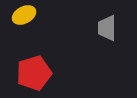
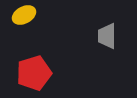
gray trapezoid: moved 8 px down
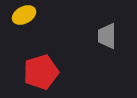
red pentagon: moved 7 px right, 1 px up
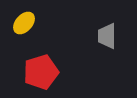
yellow ellipse: moved 8 px down; rotated 20 degrees counterclockwise
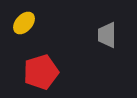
gray trapezoid: moved 1 px up
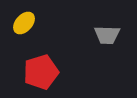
gray trapezoid: rotated 88 degrees counterclockwise
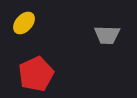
red pentagon: moved 5 px left, 2 px down; rotated 8 degrees counterclockwise
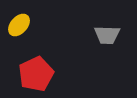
yellow ellipse: moved 5 px left, 2 px down
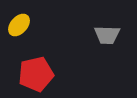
red pentagon: rotated 12 degrees clockwise
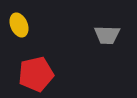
yellow ellipse: rotated 65 degrees counterclockwise
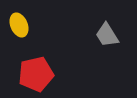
gray trapezoid: rotated 56 degrees clockwise
